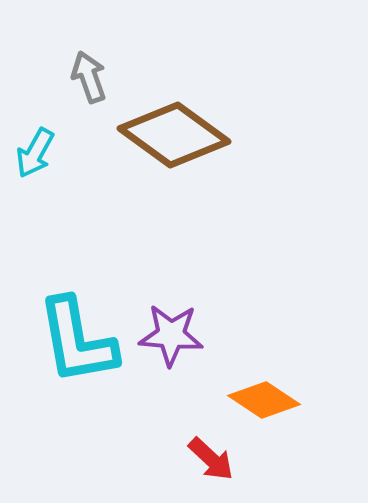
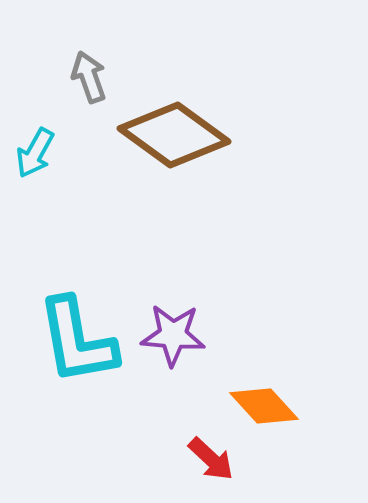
purple star: moved 2 px right
orange diamond: moved 6 px down; rotated 14 degrees clockwise
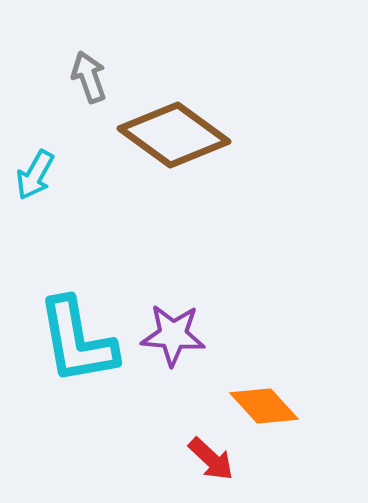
cyan arrow: moved 22 px down
